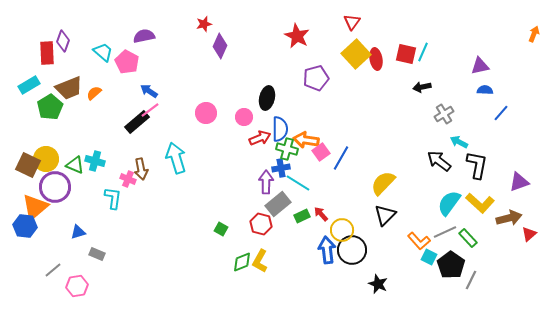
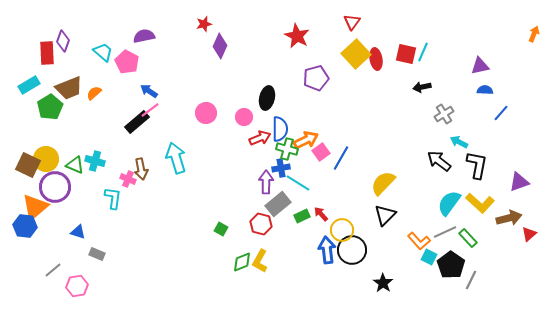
orange arrow at (306, 140): rotated 145 degrees clockwise
blue triangle at (78, 232): rotated 35 degrees clockwise
black star at (378, 284): moved 5 px right, 1 px up; rotated 12 degrees clockwise
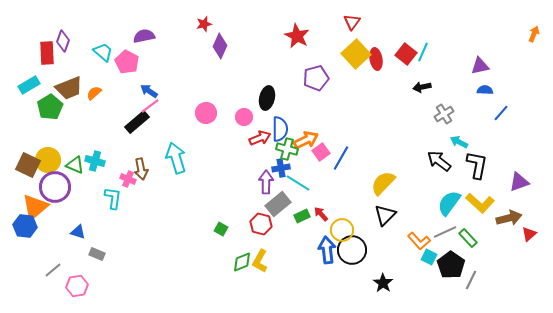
red square at (406, 54): rotated 25 degrees clockwise
pink line at (150, 110): moved 4 px up
yellow circle at (46, 159): moved 2 px right, 1 px down
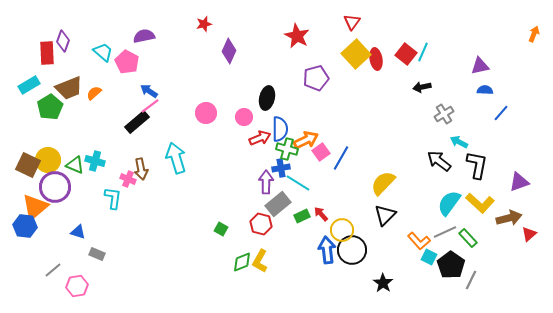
purple diamond at (220, 46): moved 9 px right, 5 px down
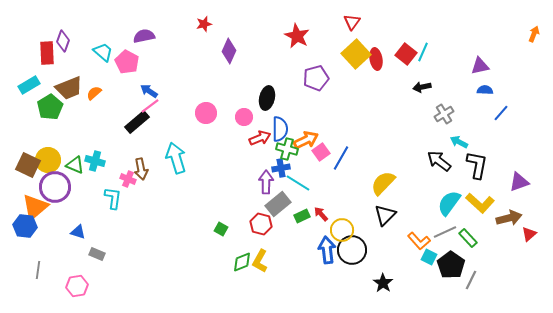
gray line at (53, 270): moved 15 px left; rotated 42 degrees counterclockwise
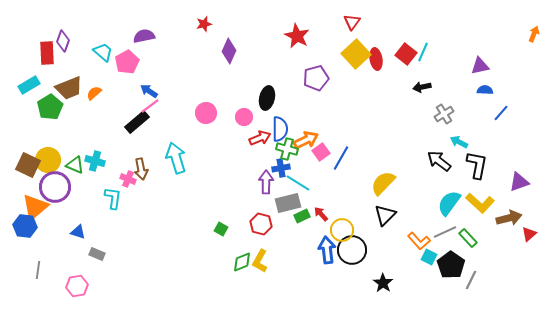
pink pentagon at (127, 62): rotated 15 degrees clockwise
gray rectangle at (278, 204): moved 10 px right, 1 px up; rotated 25 degrees clockwise
